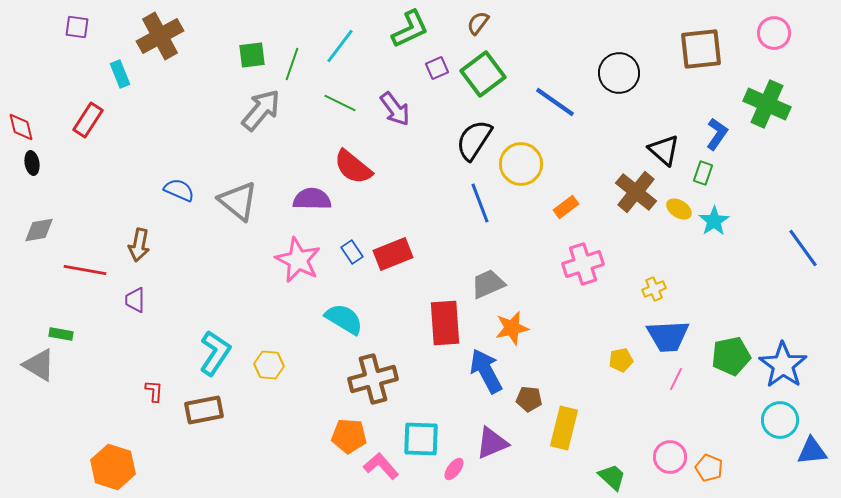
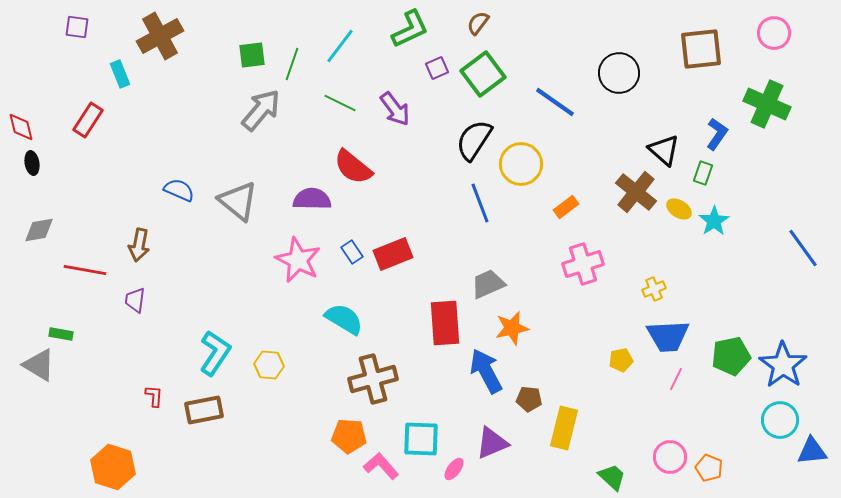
purple trapezoid at (135, 300): rotated 8 degrees clockwise
red L-shape at (154, 391): moved 5 px down
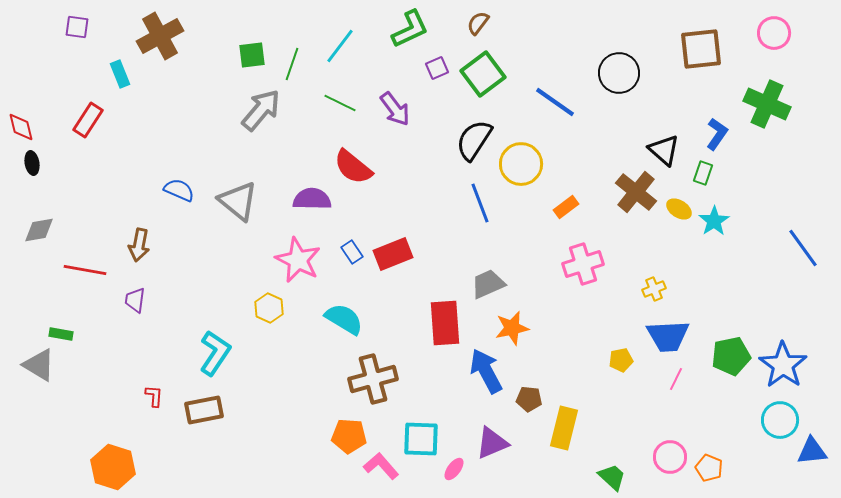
yellow hexagon at (269, 365): moved 57 px up; rotated 20 degrees clockwise
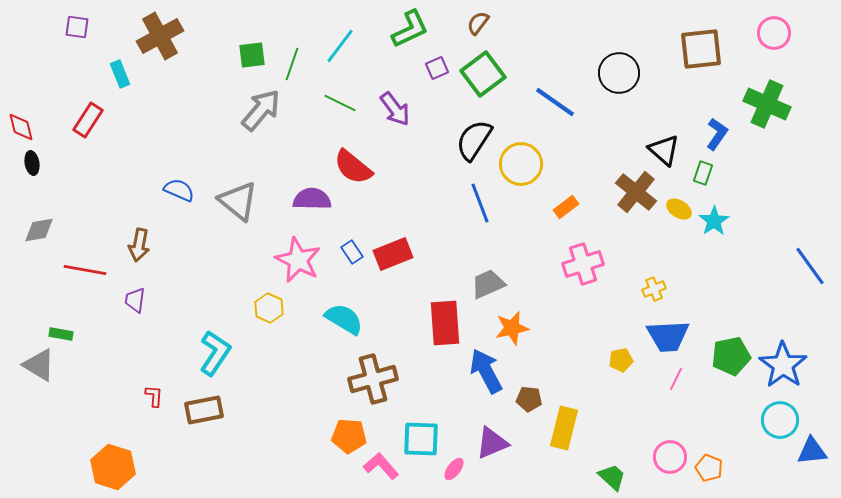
blue line at (803, 248): moved 7 px right, 18 px down
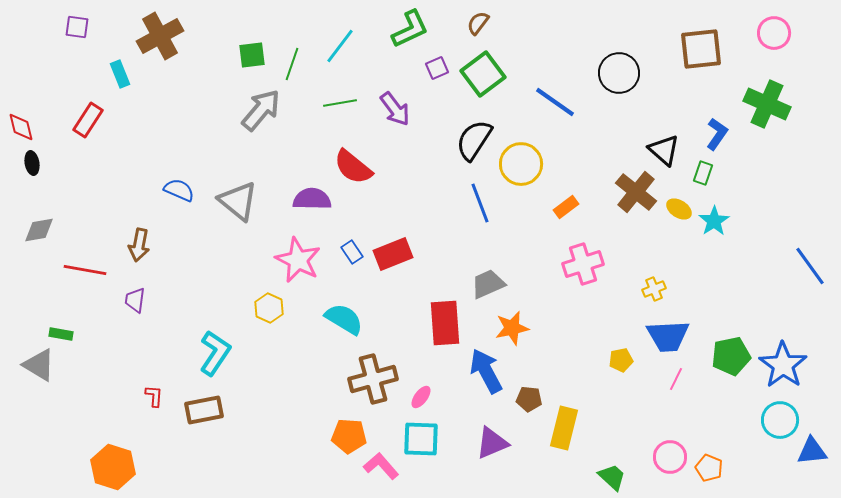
green line at (340, 103): rotated 36 degrees counterclockwise
pink ellipse at (454, 469): moved 33 px left, 72 px up
